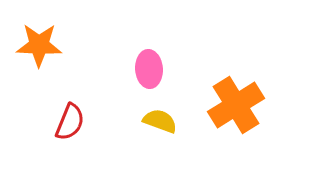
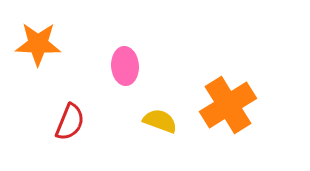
orange star: moved 1 px left, 1 px up
pink ellipse: moved 24 px left, 3 px up
orange cross: moved 8 px left
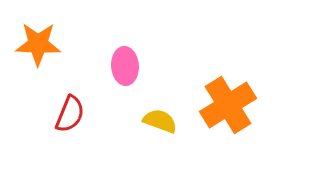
red semicircle: moved 8 px up
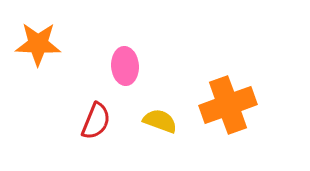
orange cross: rotated 12 degrees clockwise
red semicircle: moved 26 px right, 7 px down
